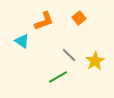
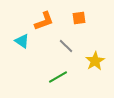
orange square: rotated 32 degrees clockwise
gray line: moved 3 px left, 9 px up
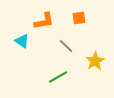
orange L-shape: rotated 10 degrees clockwise
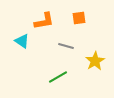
gray line: rotated 28 degrees counterclockwise
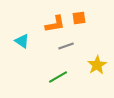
orange L-shape: moved 11 px right, 3 px down
gray line: rotated 35 degrees counterclockwise
yellow star: moved 2 px right, 4 px down
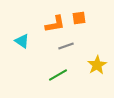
green line: moved 2 px up
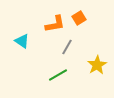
orange square: rotated 24 degrees counterclockwise
gray line: moved 1 px right, 1 px down; rotated 42 degrees counterclockwise
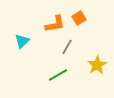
cyan triangle: rotated 42 degrees clockwise
